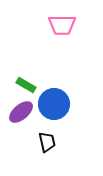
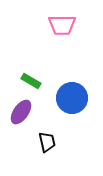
green rectangle: moved 5 px right, 4 px up
blue circle: moved 18 px right, 6 px up
purple ellipse: rotated 15 degrees counterclockwise
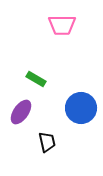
green rectangle: moved 5 px right, 2 px up
blue circle: moved 9 px right, 10 px down
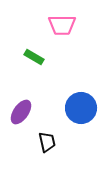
green rectangle: moved 2 px left, 22 px up
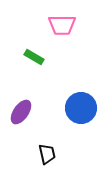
black trapezoid: moved 12 px down
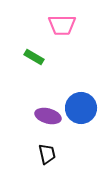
purple ellipse: moved 27 px right, 4 px down; rotated 70 degrees clockwise
